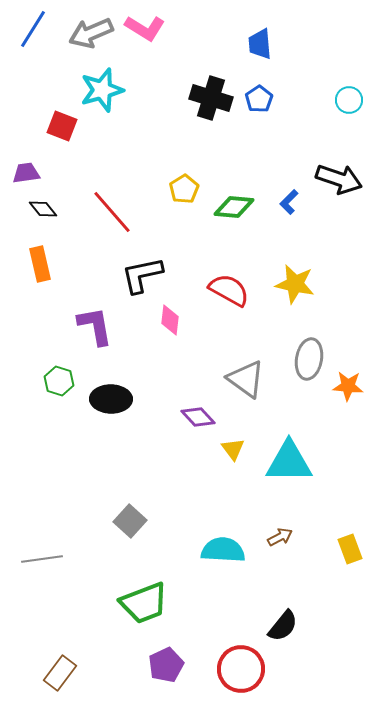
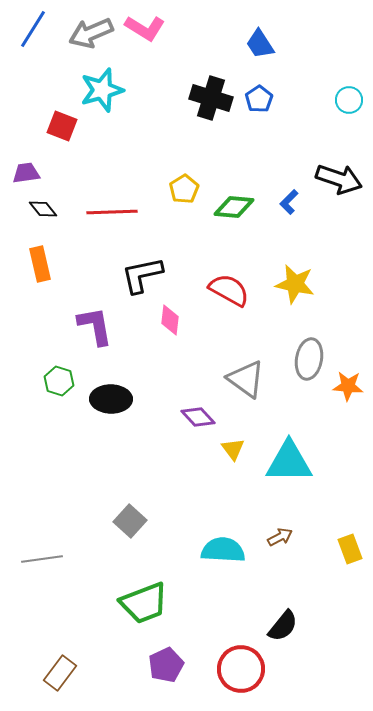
blue trapezoid: rotated 28 degrees counterclockwise
red line: rotated 51 degrees counterclockwise
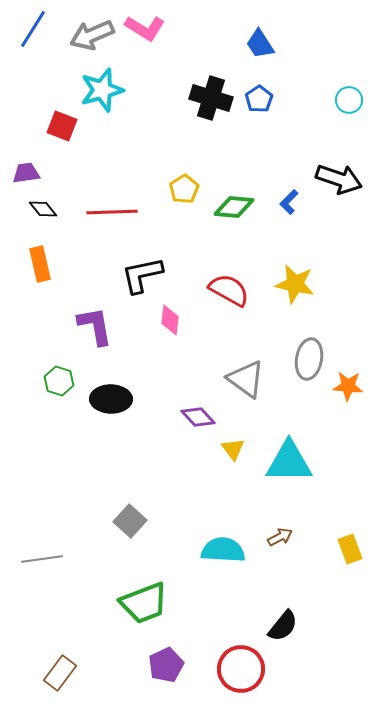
gray arrow: moved 1 px right, 2 px down
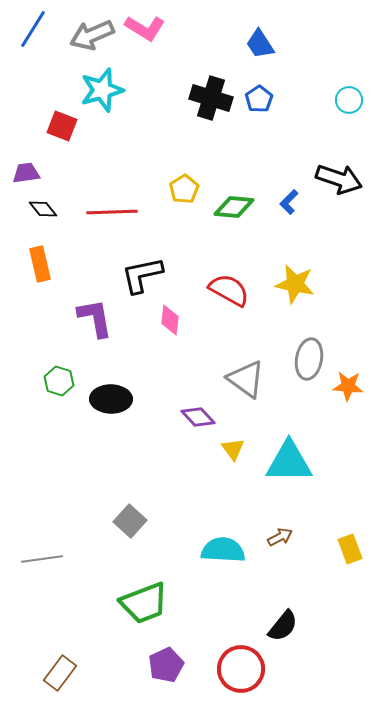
purple L-shape: moved 8 px up
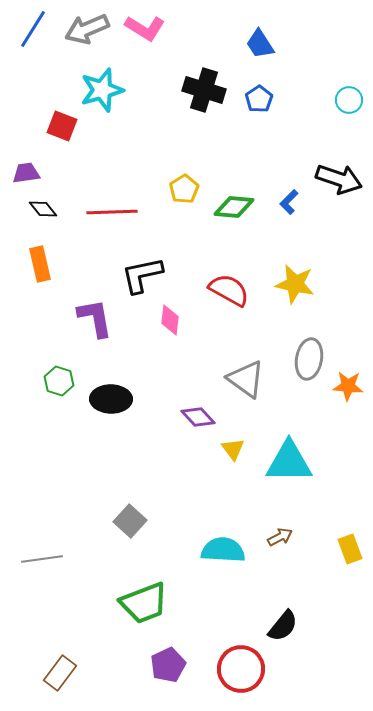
gray arrow: moved 5 px left, 6 px up
black cross: moved 7 px left, 8 px up
purple pentagon: moved 2 px right
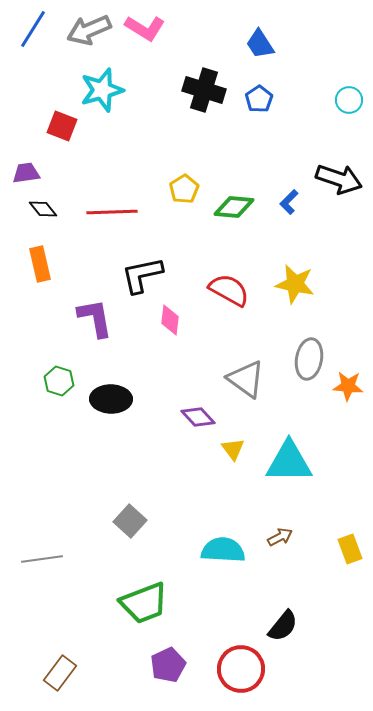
gray arrow: moved 2 px right, 1 px down
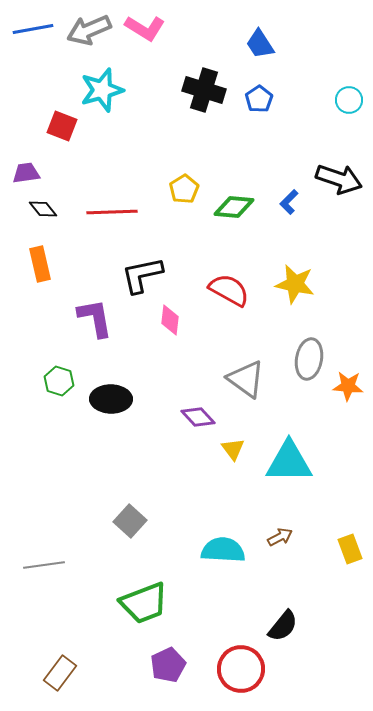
blue line: rotated 48 degrees clockwise
gray line: moved 2 px right, 6 px down
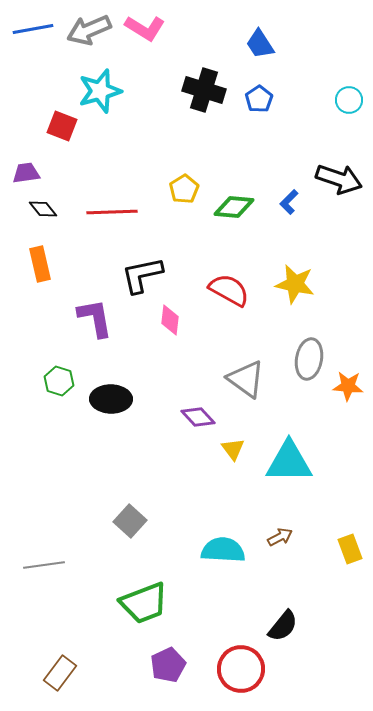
cyan star: moved 2 px left, 1 px down
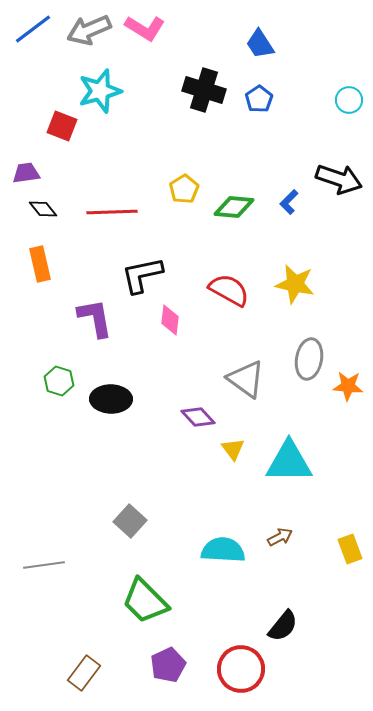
blue line: rotated 27 degrees counterclockwise
green trapezoid: moved 1 px right, 2 px up; rotated 66 degrees clockwise
brown rectangle: moved 24 px right
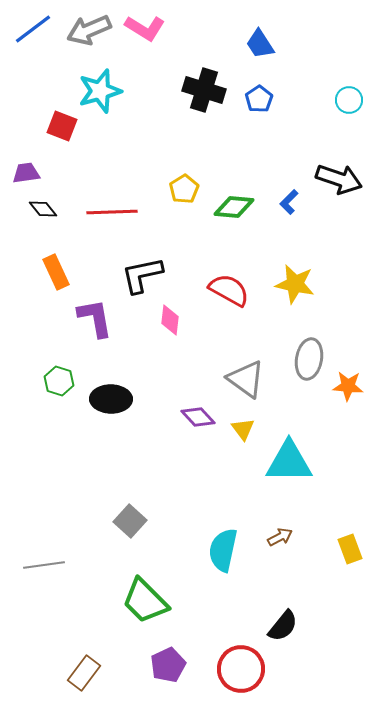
orange rectangle: moved 16 px right, 8 px down; rotated 12 degrees counterclockwise
yellow triangle: moved 10 px right, 20 px up
cyan semicircle: rotated 81 degrees counterclockwise
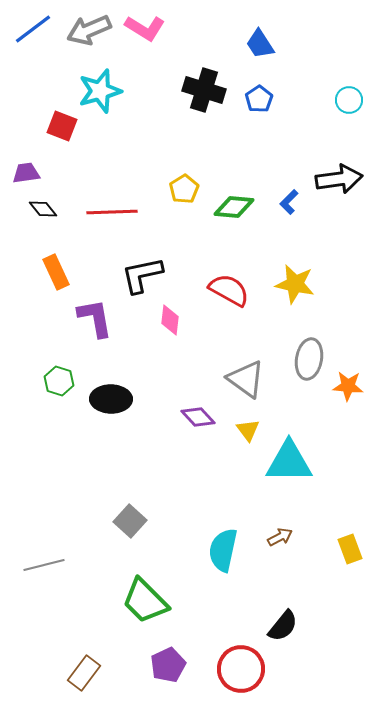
black arrow: rotated 27 degrees counterclockwise
yellow triangle: moved 5 px right, 1 px down
gray line: rotated 6 degrees counterclockwise
